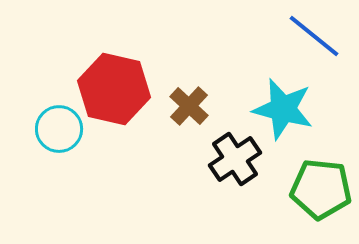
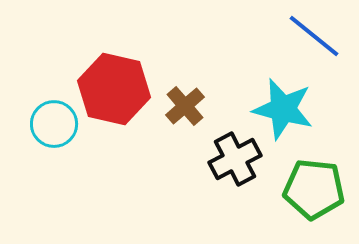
brown cross: moved 4 px left; rotated 6 degrees clockwise
cyan circle: moved 5 px left, 5 px up
black cross: rotated 6 degrees clockwise
green pentagon: moved 7 px left
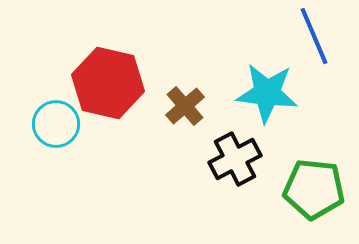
blue line: rotated 28 degrees clockwise
red hexagon: moved 6 px left, 6 px up
cyan star: moved 16 px left, 16 px up; rotated 8 degrees counterclockwise
cyan circle: moved 2 px right
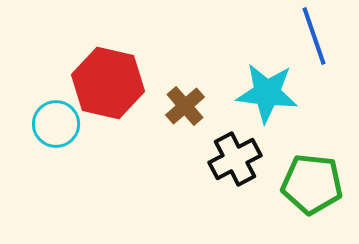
blue line: rotated 4 degrees clockwise
green pentagon: moved 2 px left, 5 px up
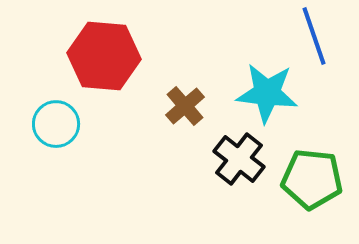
red hexagon: moved 4 px left, 27 px up; rotated 8 degrees counterclockwise
black cross: moved 4 px right; rotated 24 degrees counterclockwise
green pentagon: moved 5 px up
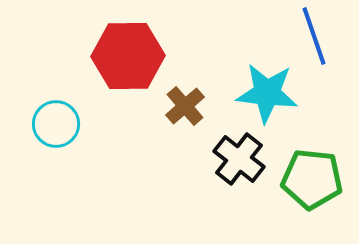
red hexagon: moved 24 px right; rotated 6 degrees counterclockwise
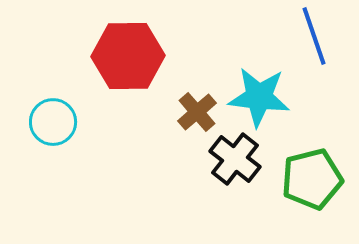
cyan star: moved 8 px left, 4 px down
brown cross: moved 12 px right, 6 px down
cyan circle: moved 3 px left, 2 px up
black cross: moved 4 px left
green pentagon: rotated 20 degrees counterclockwise
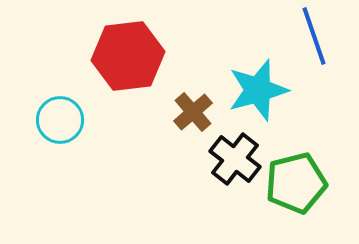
red hexagon: rotated 6 degrees counterclockwise
cyan star: moved 1 px left, 7 px up; rotated 22 degrees counterclockwise
brown cross: moved 4 px left
cyan circle: moved 7 px right, 2 px up
green pentagon: moved 16 px left, 4 px down
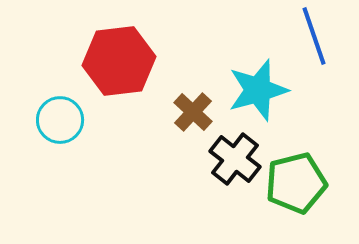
red hexagon: moved 9 px left, 5 px down
brown cross: rotated 6 degrees counterclockwise
